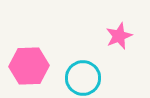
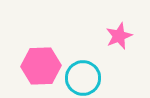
pink hexagon: moved 12 px right
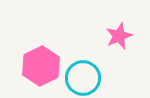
pink hexagon: rotated 24 degrees counterclockwise
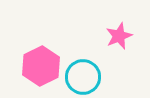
cyan circle: moved 1 px up
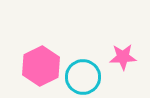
pink star: moved 4 px right, 21 px down; rotated 20 degrees clockwise
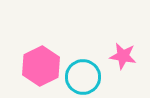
pink star: moved 1 px up; rotated 12 degrees clockwise
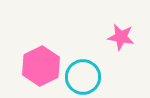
pink star: moved 2 px left, 19 px up
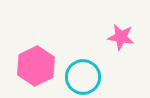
pink hexagon: moved 5 px left
